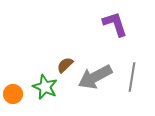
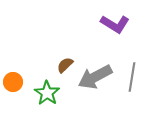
purple L-shape: rotated 140 degrees clockwise
green star: moved 2 px right, 6 px down; rotated 10 degrees clockwise
orange circle: moved 12 px up
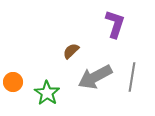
purple L-shape: rotated 104 degrees counterclockwise
brown semicircle: moved 6 px right, 14 px up
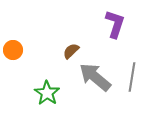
gray arrow: rotated 68 degrees clockwise
orange circle: moved 32 px up
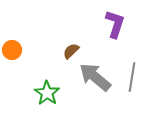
orange circle: moved 1 px left
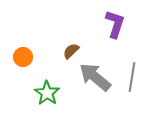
orange circle: moved 11 px right, 7 px down
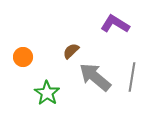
purple L-shape: rotated 76 degrees counterclockwise
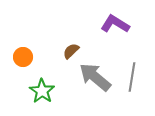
green star: moved 5 px left, 2 px up
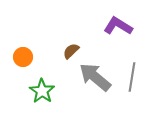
purple L-shape: moved 3 px right, 2 px down
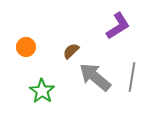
purple L-shape: rotated 116 degrees clockwise
orange circle: moved 3 px right, 10 px up
